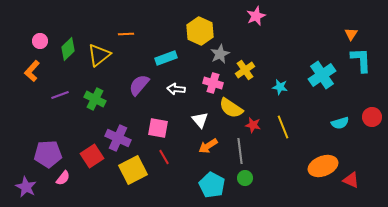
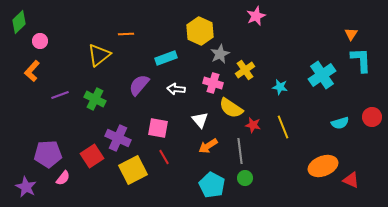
green diamond: moved 49 px left, 27 px up
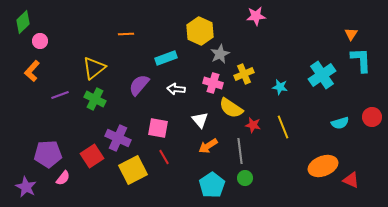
pink star: rotated 18 degrees clockwise
green diamond: moved 4 px right
yellow triangle: moved 5 px left, 13 px down
yellow cross: moved 1 px left, 4 px down; rotated 12 degrees clockwise
cyan pentagon: rotated 10 degrees clockwise
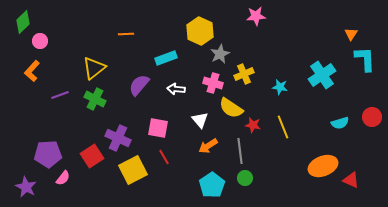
cyan L-shape: moved 4 px right, 1 px up
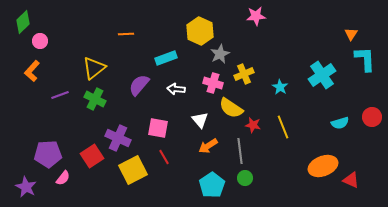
cyan star: rotated 21 degrees clockwise
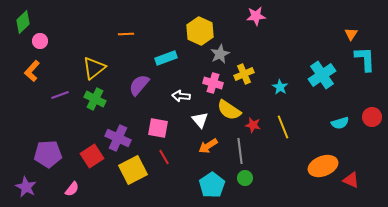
white arrow: moved 5 px right, 7 px down
yellow semicircle: moved 2 px left, 2 px down
pink semicircle: moved 9 px right, 11 px down
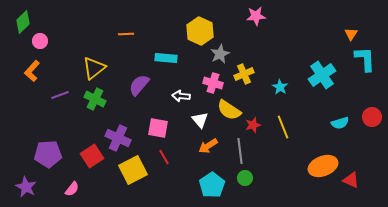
cyan rectangle: rotated 25 degrees clockwise
red star: rotated 28 degrees counterclockwise
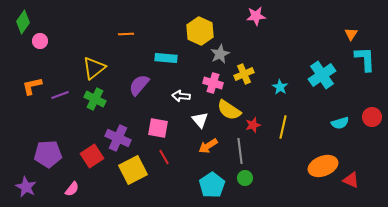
green diamond: rotated 10 degrees counterclockwise
orange L-shape: moved 15 px down; rotated 35 degrees clockwise
yellow line: rotated 35 degrees clockwise
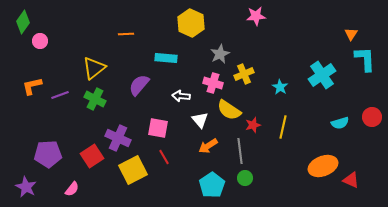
yellow hexagon: moved 9 px left, 8 px up
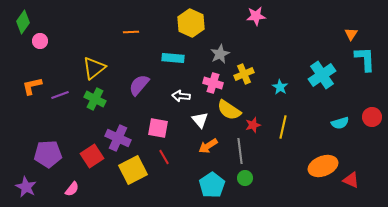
orange line: moved 5 px right, 2 px up
cyan rectangle: moved 7 px right
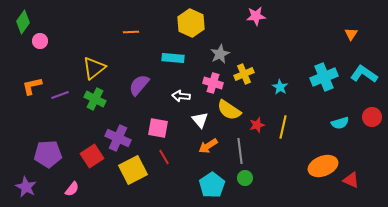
cyan L-shape: moved 1 px left, 15 px down; rotated 52 degrees counterclockwise
cyan cross: moved 2 px right, 2 px down; rotated 12 degrees clockwise
red star: moved 4 px right
